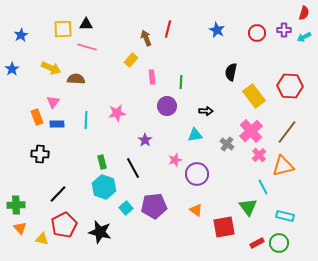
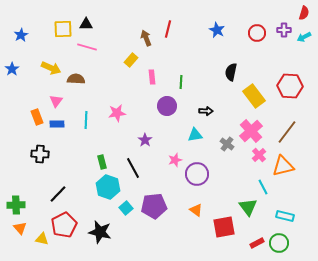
pink triangle at (53, 102): moved 3 px right, 1 px up
cyan hexagon at (104, 187): moved 4 px right
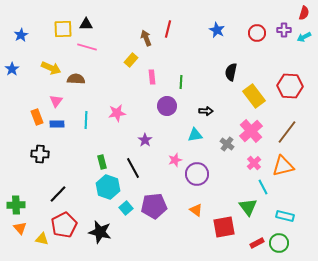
pink cross at (259, 155): moved 5 px left, 8 px down
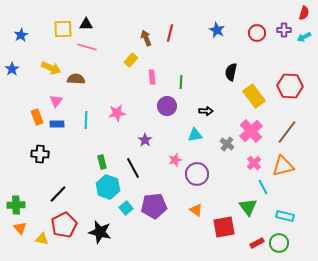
red line at (168, 29): moved 2 px right, 4 px down
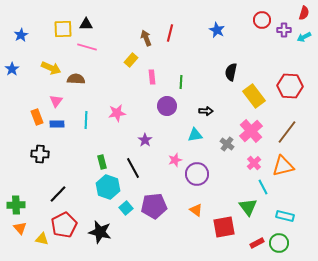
red circle at (257, 33): moved 5 px right, 13 px up
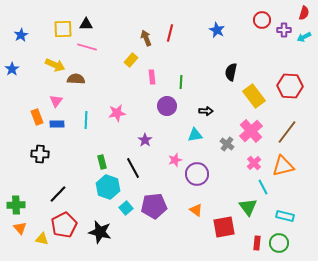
yellow arrow at (51, 68): moved 4 px right, 3 px up
red rectangle at (257, 243): rotated 56 degrees counterclockwise
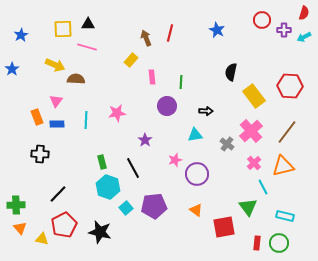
black triangle at (86, 24): moved 2 px right
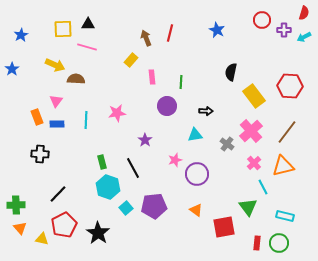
black star at (100, 232): moved 2 px left, 1 px down; rotated 20 degrees clockwise
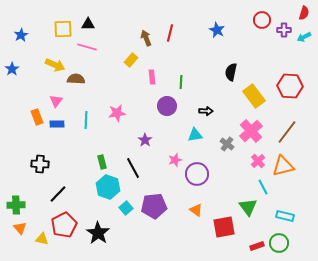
black cross at (40, 154): moved 10 px down
pink cross at (254, 163): moved 4 px right, 2 px up
red rectangle at (257, 243): moved 3 px down; rotated 64 degrees clockwise
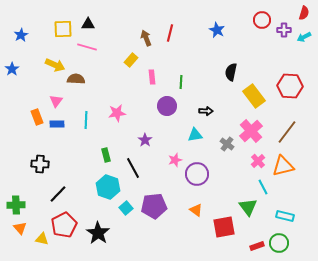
green rectangle at (102, 162): moved 4 px right, 7 px up
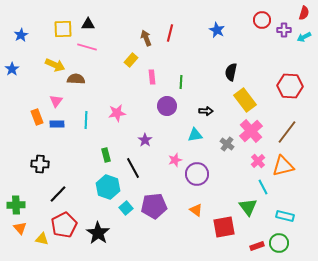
yellow rectangle at (254, 96): moved 9 px left, 4 px down
